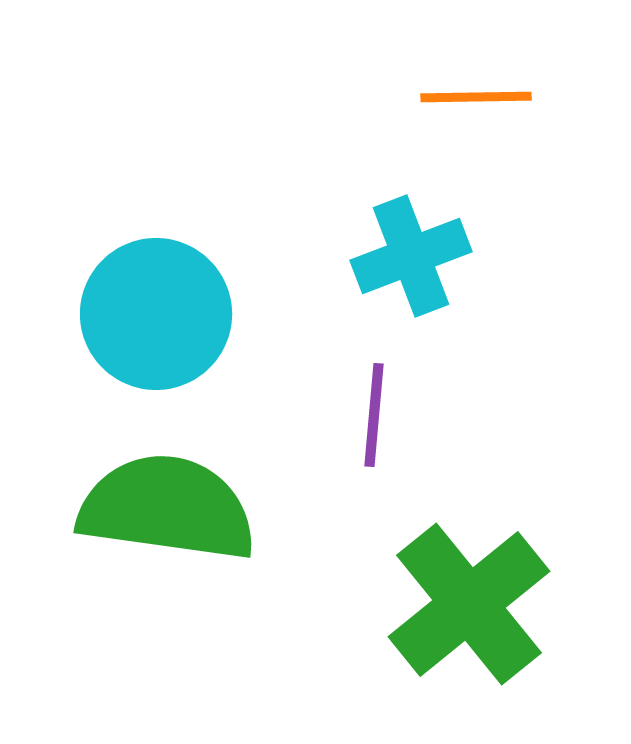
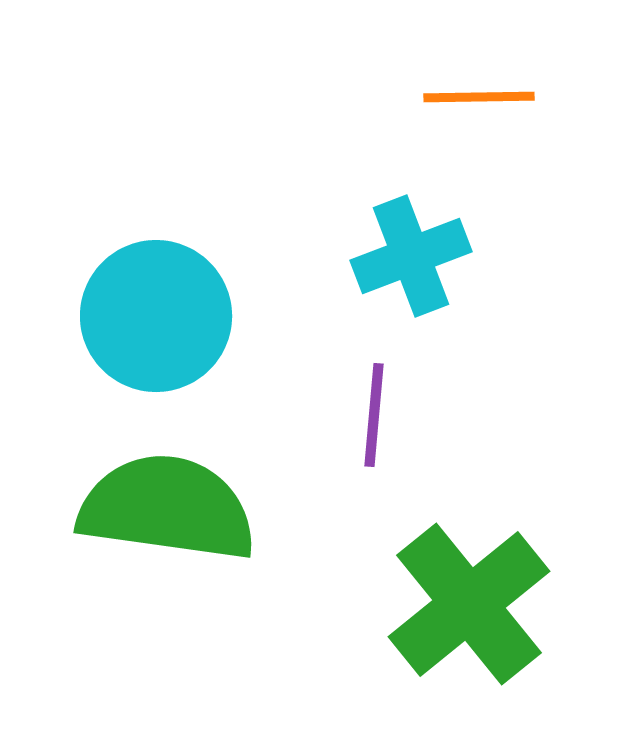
orange line: moved 3 px right
cyan circle: moved 2 px down
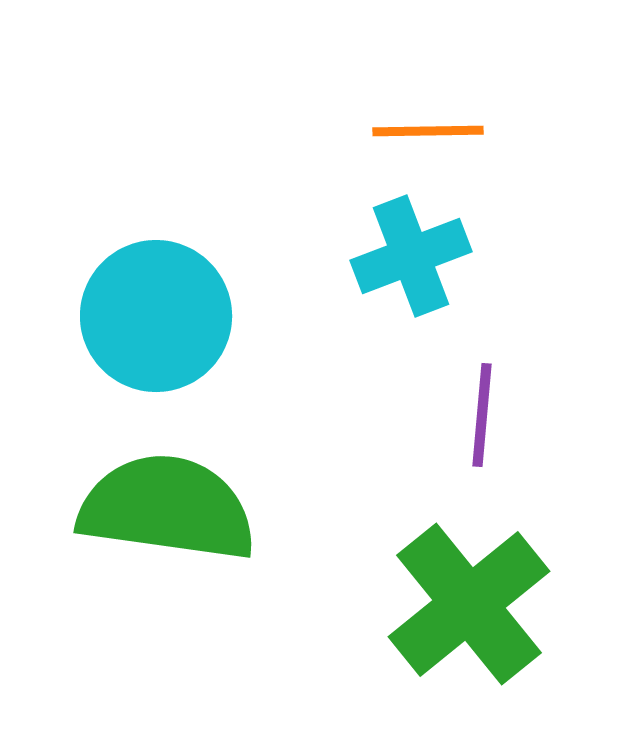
orange line: moved 51 px left, 34 px down
purple line: moved 108 px right
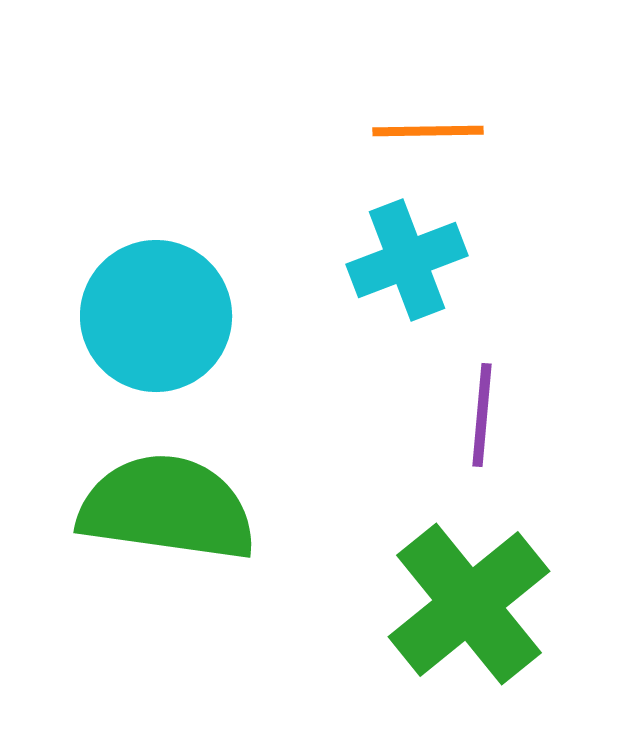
cyan cross: moved 4 px left, 4 px down
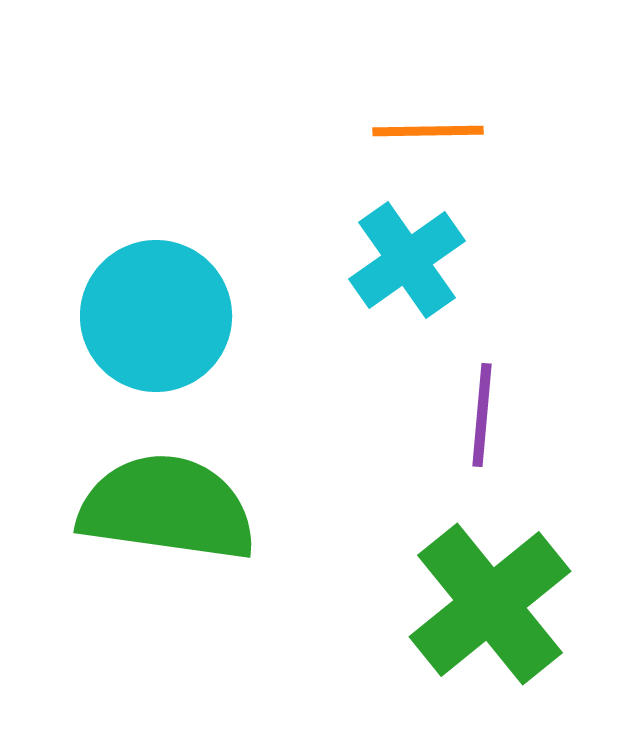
cyan cross: rotated 14 degrees counterclockwise
green cross: moved 21 px right
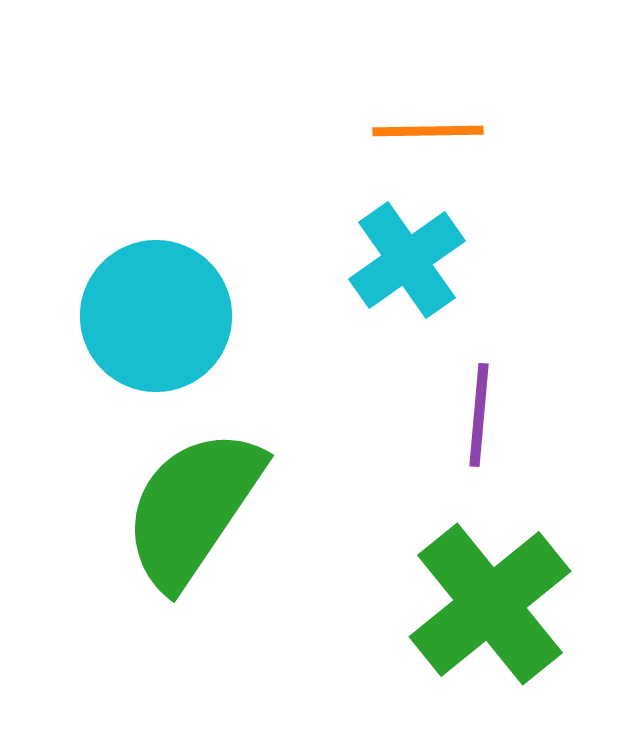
purple line: moved 3 px left
green semicircle: moved 26 px right; rotated 64 degrees counterclockwise
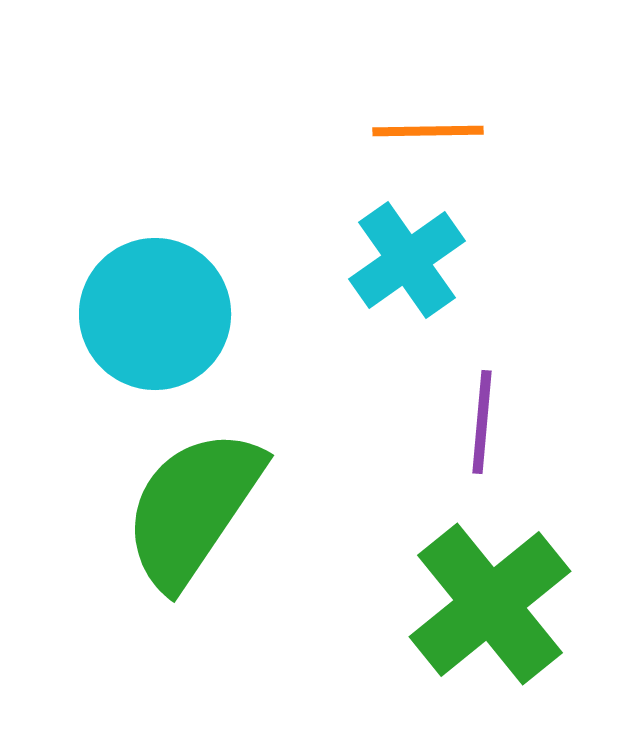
cyan circle: moved 1 px left, 2 px up
purple line: moved 3 px right, 7 px down
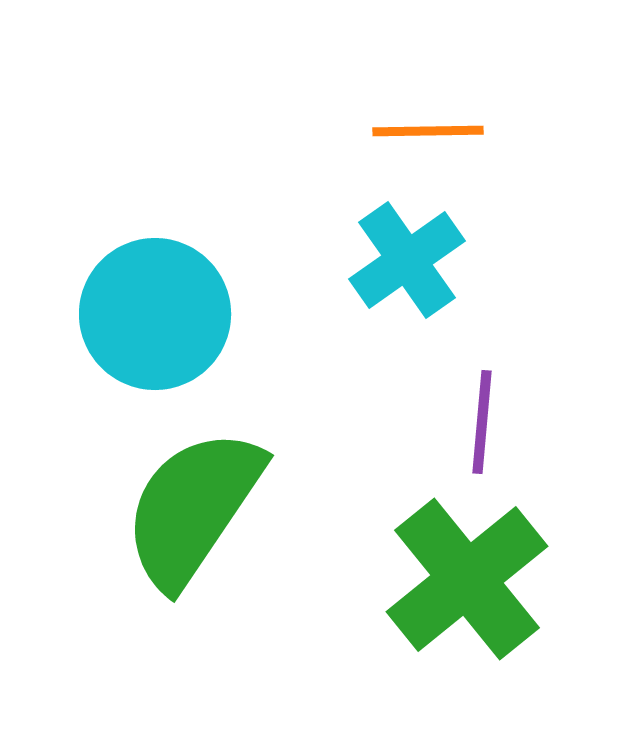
green cross: moved 23 px left, 25 px up
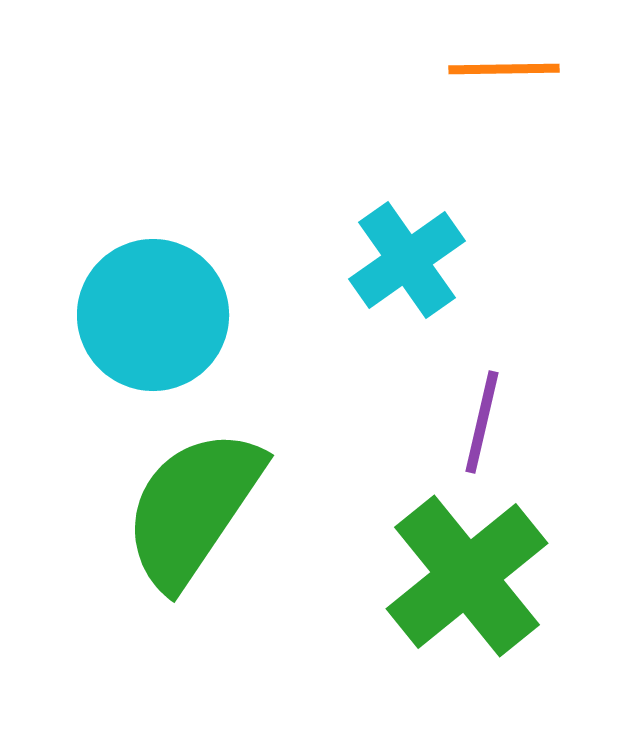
orange line: moved 76 px right, 62 px up
cyan circle: moved 2 px left, 1 px down
purple line: rotated 8 degrees clockwise
green cross: moved 3 px up
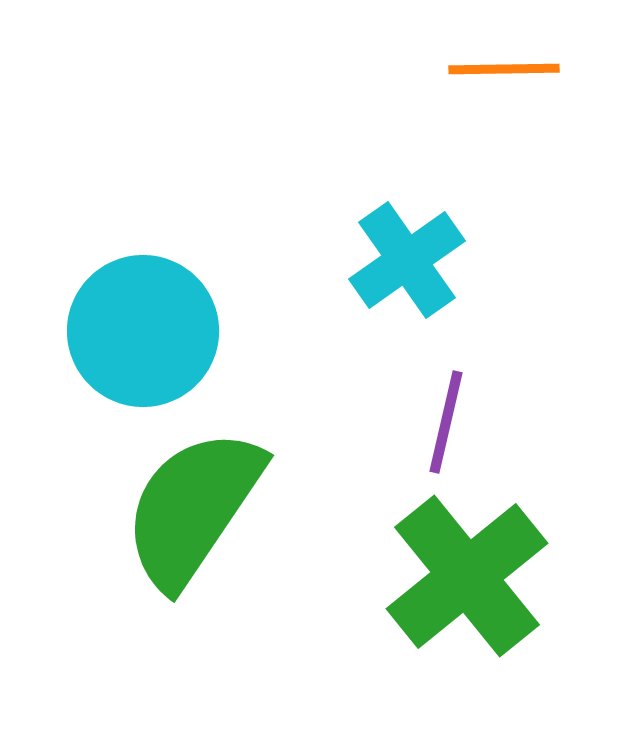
cyan circle: moved 10 px left, 16 px down
purple line: moved 36 px left
